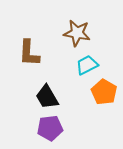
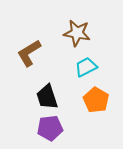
brown L-shape: rotated 56 degrees clockwise
cyan trapezoid: moved 1 px left, 2 px down
orange pentagon: moved 8 px left, 8 px down
black trapezoid: rotated 12 degrees clockwise
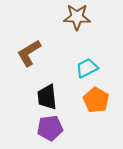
brown star: moved 16 px up; rotated 8 degrees counterclockwise
cyan trapezoid: moved 1 px right, 1 px down
black trapezoid: rotated 12 degrees clockwise
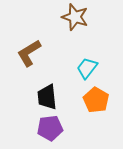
brown star: moved 2 px left; rotated 16 degrees clockwise
cyan trapezoid: rotated 25 degrees counterclockwise
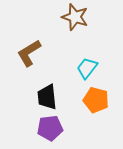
orange pentagon: rotated 15 degrees counterclockwise
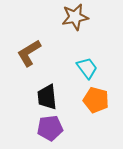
brown star: rotated 28 degrees counterclockwise
cyan trapezoid: rotated 105 degrees clockwise
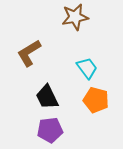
black trapezoid: rotated 20 degrees counterclockwise
purple pentagon: moved 2 px down
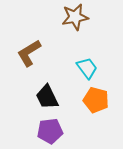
purple pentagon: moved 1 px down
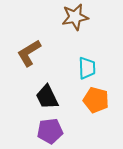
cyan trapezoid: rotated 35 degrees clockwise
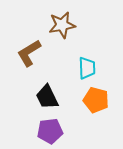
brown star: moved 13 px left, 8 px down
